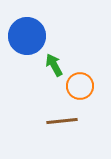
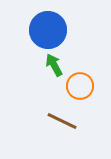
blue circle: moved 21 px right, 6 px up
brown line: rotated 32 degrees clockwise
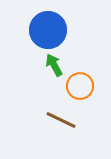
brown line: moved 1 px left, 1 px up
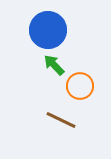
green arrow: rotated 15 degrees counterclockwise
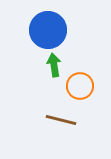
green arrow: rotated 35 degrees clockwise
brown line: rotated 12 degrees counterclockwise
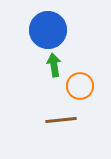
brown line: rotated 20 degrees counterclockwise
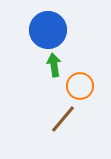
brown line: moved 2 px right, 1 px up; rotated 44 degrees counterclockwise
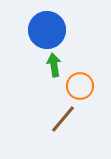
blue circle: moved 1 px left
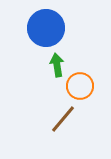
blue circle: moved 1 px left, 2 px up
green arrow: moved 3 px right
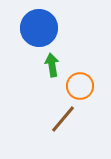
blue circle: moved 7 px left
green arrow: moved 5 px left
